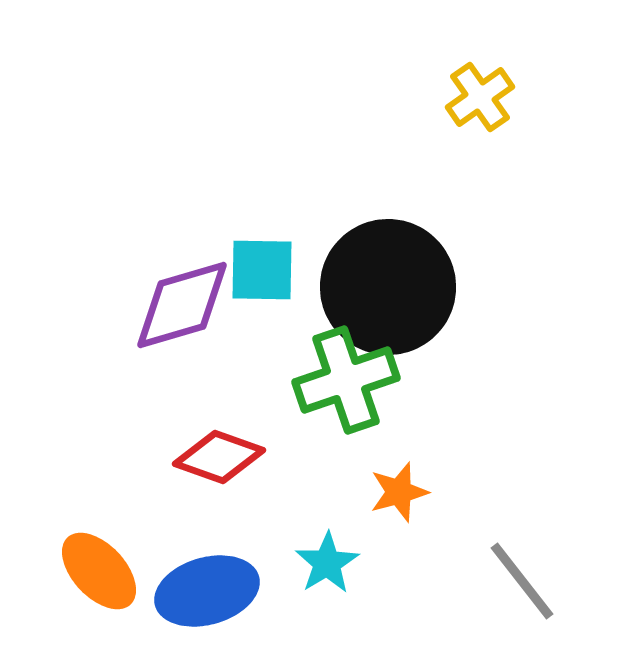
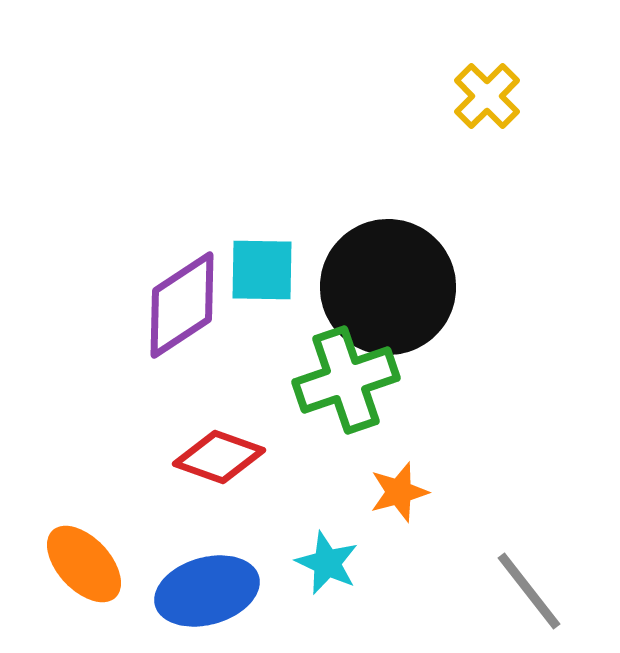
yellow cross: moved 7 px right, 1 px up; rotated 10 degrees counterclockwise
purple diamond: rotated 17 degrees counterclockwise
cyan star: rotated 16 degrees counterclockwise
orange ellipse: moved 15 px left, 7 px up
gray line: moved 7 px right, 10 px down
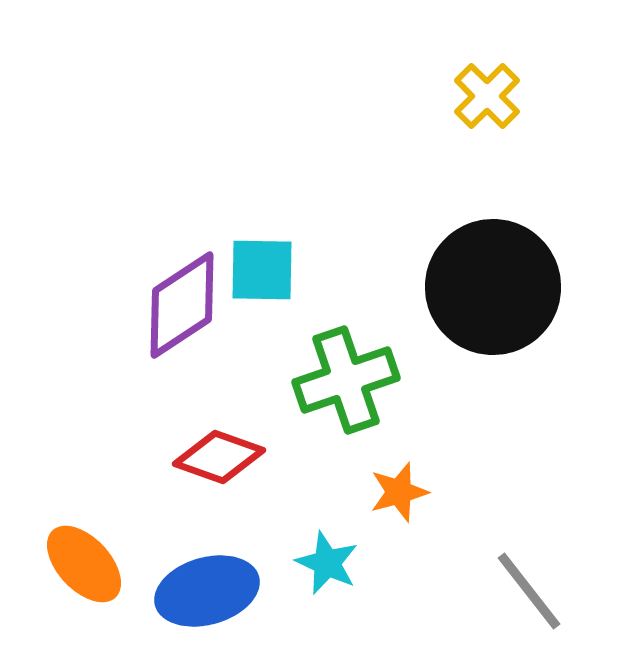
black circle: moved 105 px right
